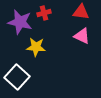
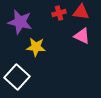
red cross: moved 15 px right
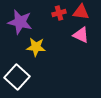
pink triangle: moved 1 px left, 1 px up
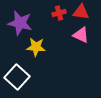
purple star: moved 1 px down
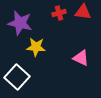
red triangle: moved 2 px right
pink triangle: moved 23 px down
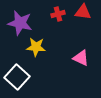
red cross: moved 1 px left, 1 px down
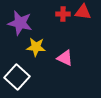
red cross: moved 5 px right; rotated 16 degrees clockwise
pink triangle: moved 16 px left
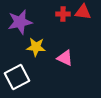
purple star: moved 1 px up; rotated 25 degrees counterclockwise
white square: rotated 20 degrees clockwise
